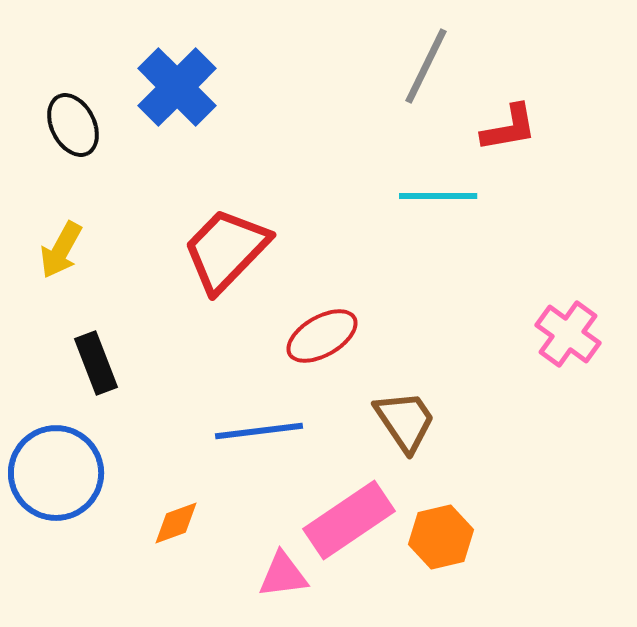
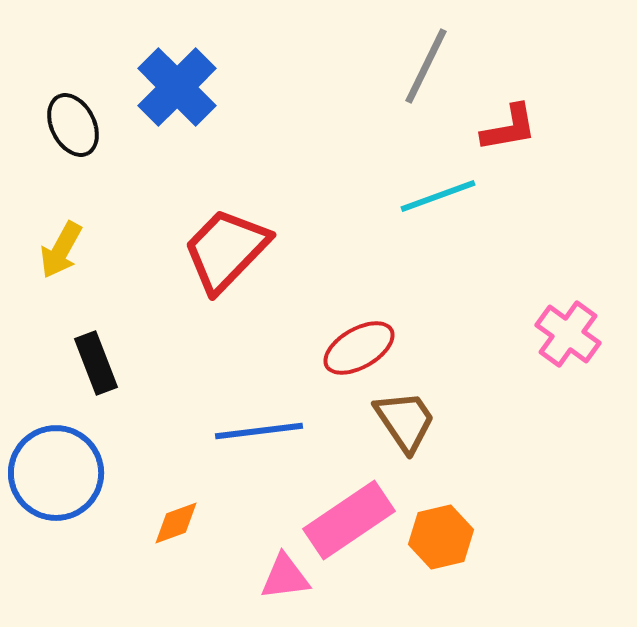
cyan line: rotated 20 degrees counterclockwise
red ellipse: moved 37 px right, 12 px down
pink triangle: moved 2 px right, 2 px down
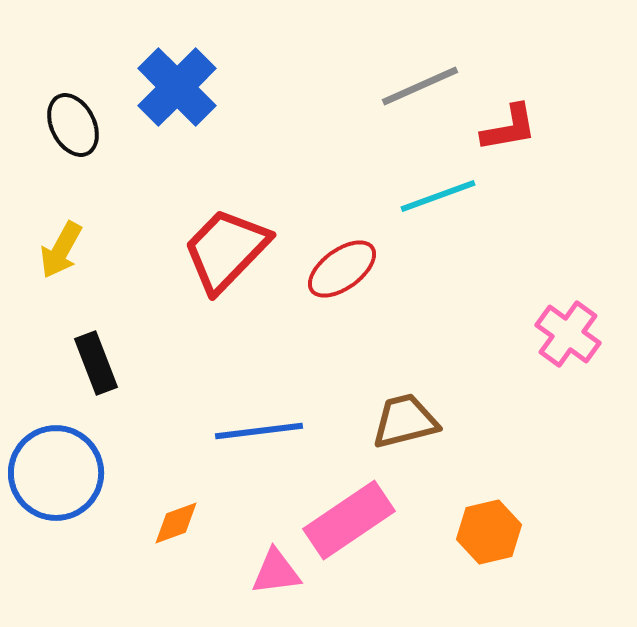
gray line: moved 6 px left, 20 px down; rotated 40 degrees clockwise
red ellipse: moved 17 px left, 79 px up; rotated 6 degrees counterclockwise
brown trapezoid: rotated 70 degrees counterclockwise
orange hexagon: moved 48 px right, 5 px up
pink triangle: moved 9 px left, 5 px up
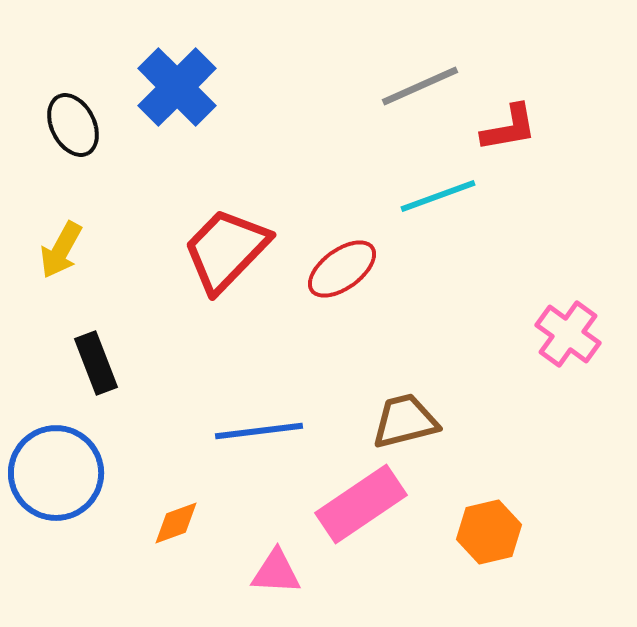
pink rectangle: moved 12 px right, 16 px up
pink triangle: rotated 10 degrees clockwise
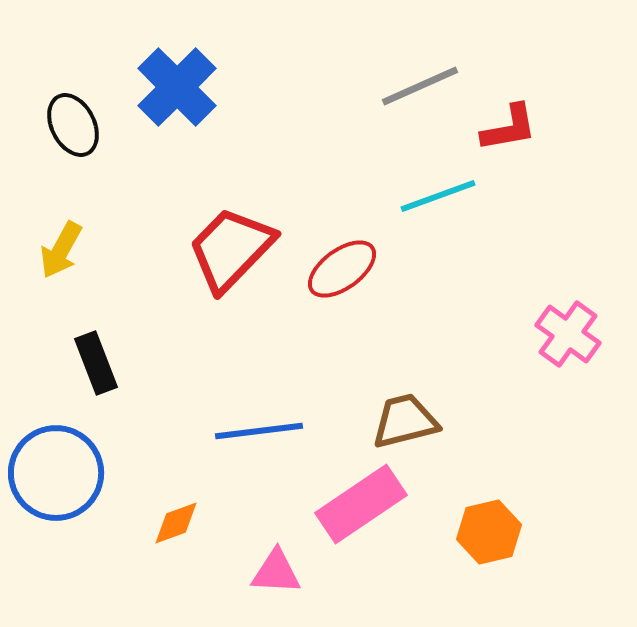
red trapezoid: moved 5 px right, 1 px up
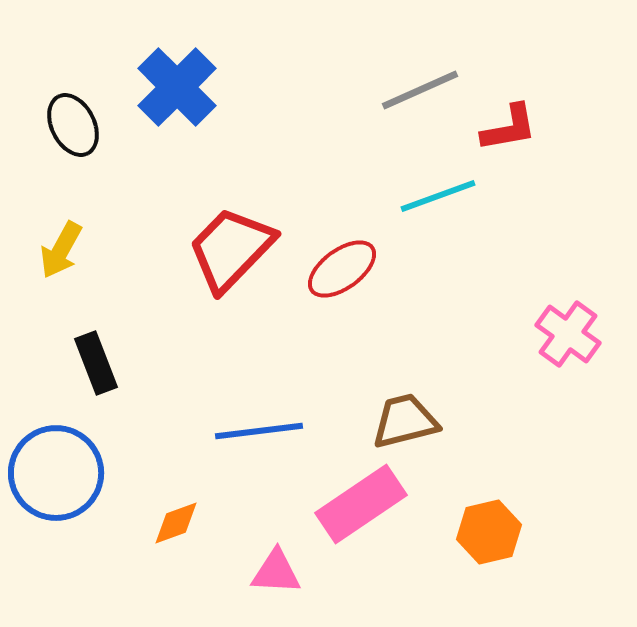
gray line: moved 4 px down
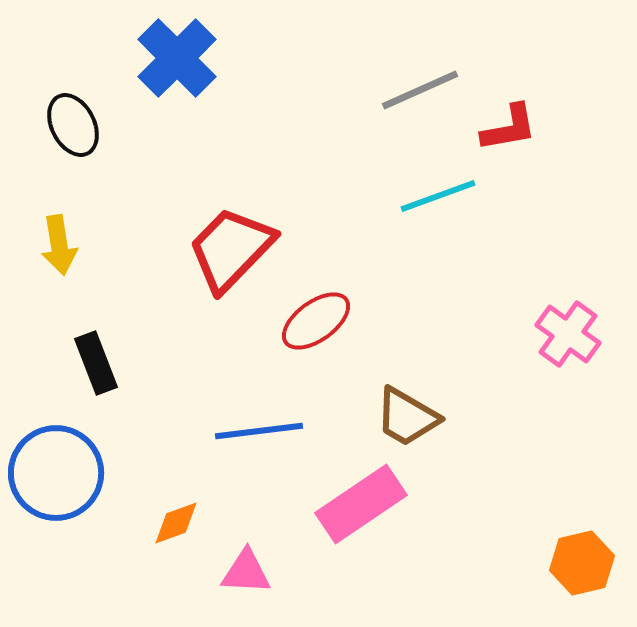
blue cross: moved 29 px up
yellow arrow: moved 2 px left, 5 px up; rotated 38 degrees counterclockwise
red ellipse: moved 26 px left, 52 px down
brown trapezoid: moved 2 px right, 4 px up; rotated 136 degrees counterclockwise
orange hexagon: moved 93 px right, 31 px down
pink triangle: moved 30 px left
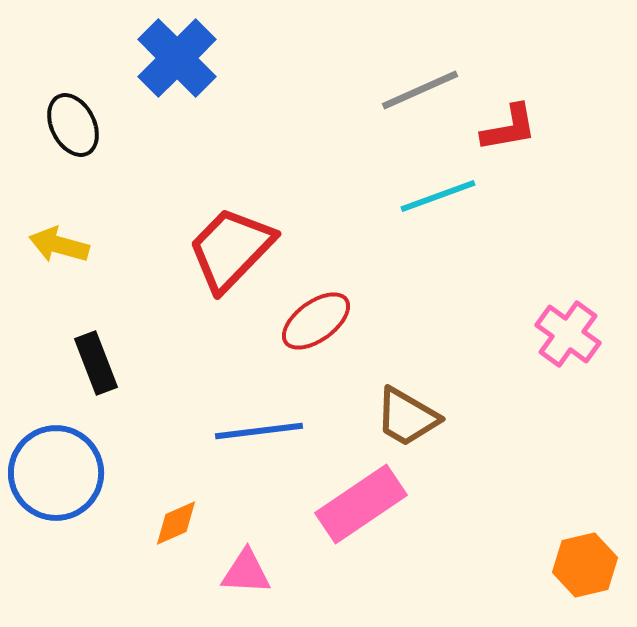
yellow arrow: rotated 114 degrees clockwise
orange diamond: rotated 4 degrees counterclockwise
orange hexagon: moved 3 px right, 2 px down
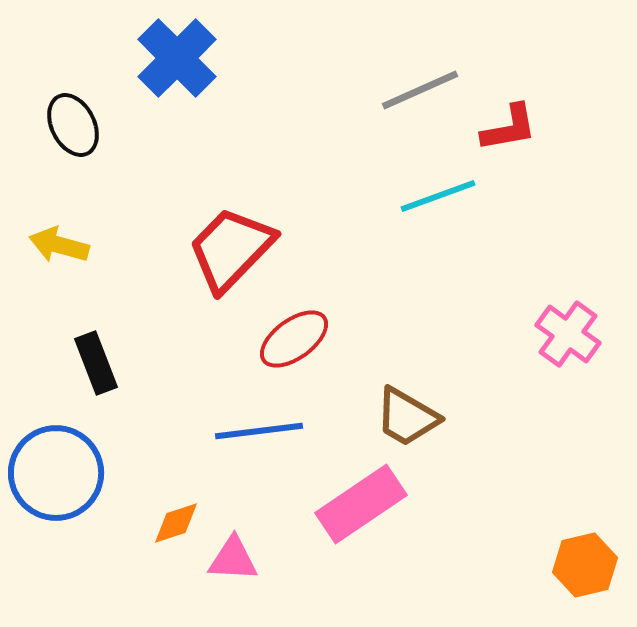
red ellipse: moved 22 px left, 18 px down
orange diamond: rotated 6 degrees clockwise
pink triangle: moved 13 px left, 13 px up
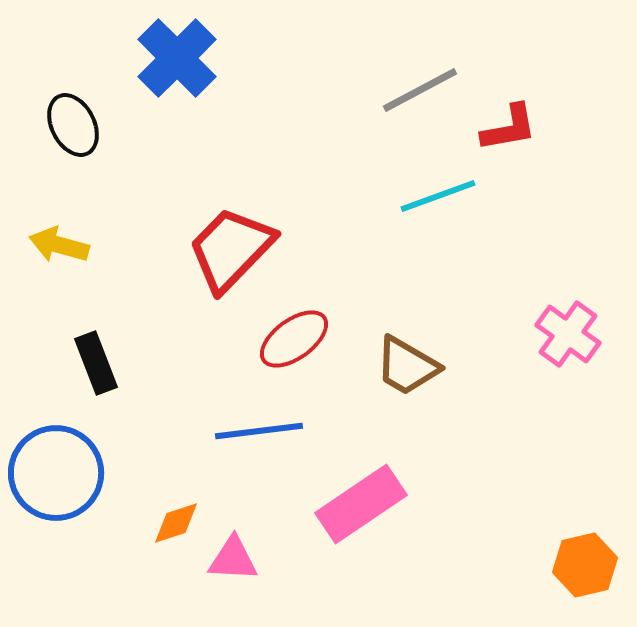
gray line: rotated 4 degrees counterclockwise
brown trapezoid: moved 51 px up
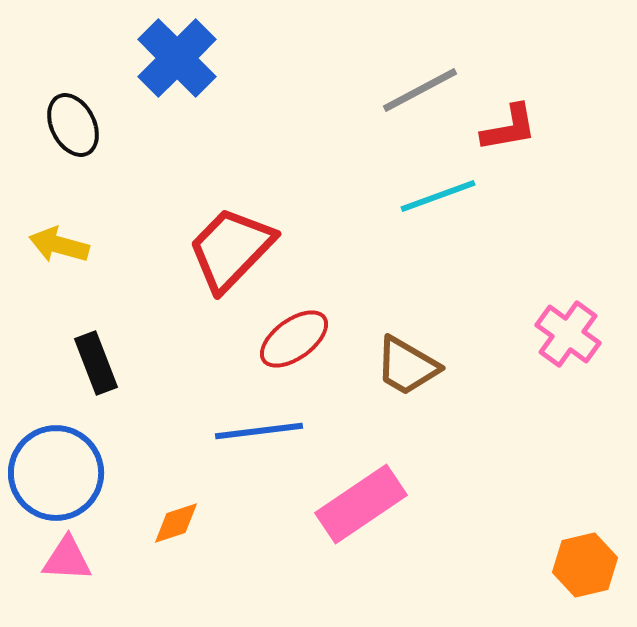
pink triangle: moved 166 px left
